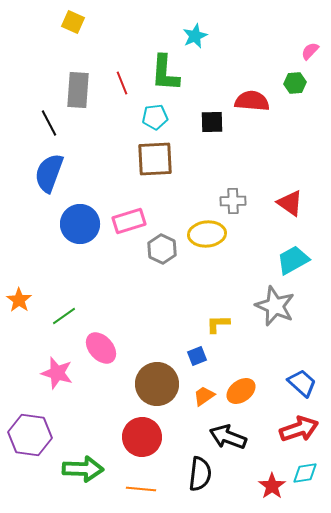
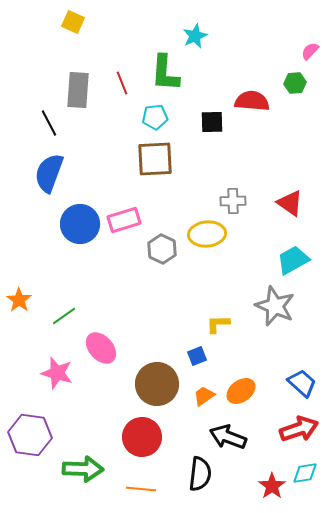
pink rectangle: moved 5 px left, 1 px up
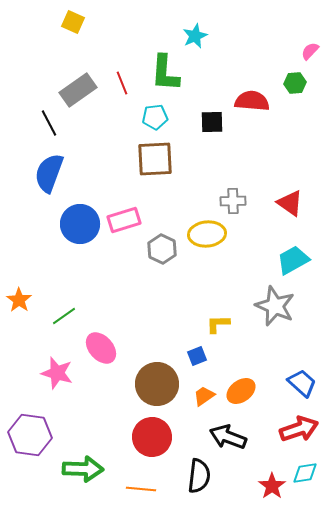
gray rectangle: rotated 51 degrees clockwise
red circle: moved 10 px right
black semicircle: moved 1 px left, 2 px down
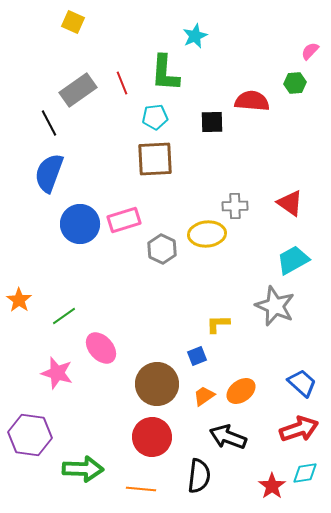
gray cross: moved 2 px right, 5 px down
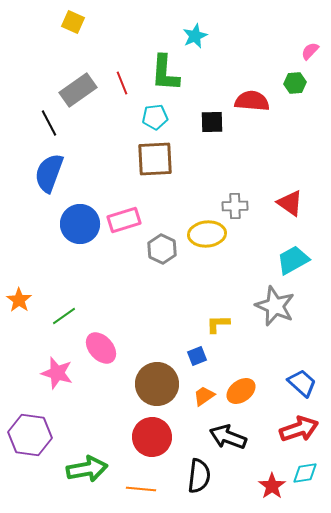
green arrow: moved 4 px right; rotated 12 degrees counterclockwise
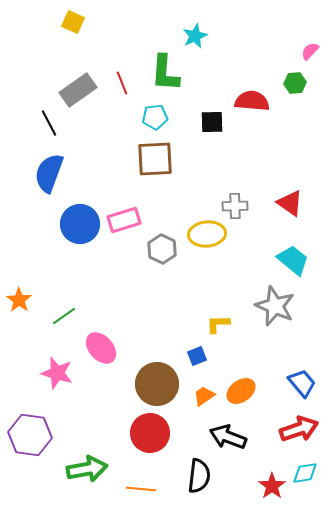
cyan trapezoid: rotated 68 degrees clockwise
blue trapezoid: rotated 8 degrees clockwise
red circle: moved 2 px left, 4 px up
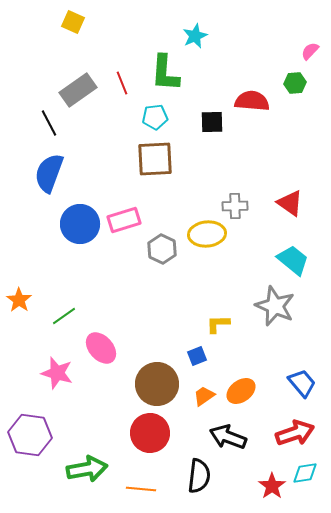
red arrow: moved 4 px left, 4 px down
